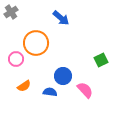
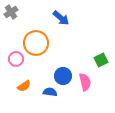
pink semicircle: moved 8 px up; rotated 30 degrees clockwise
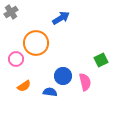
blue arrow: rotated 72 degrees counterclockwise
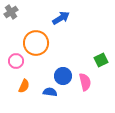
pink circle: moved 2 px down
orange semicircle: rotated 32 degrees counterclockwise
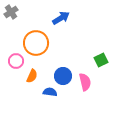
orange semicircle: moved 8 px right, 10 px up
